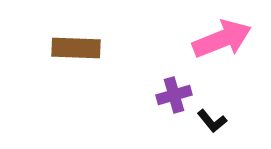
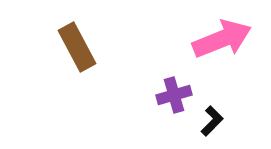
brown rectangle: moved 1 px right, 1 px up; rotated 60 degrees clockwise
black L-shape: rotated 96 degrees counterclockwise
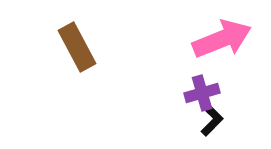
purple cross: moved 28 px right, 2 px up
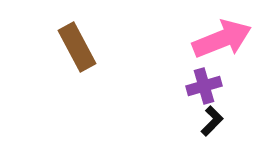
purple cross: moved 2 px right, 7 px up
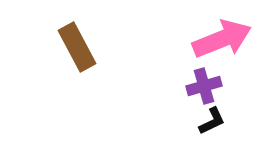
black L-shape: rotated 20 degrees clockwise
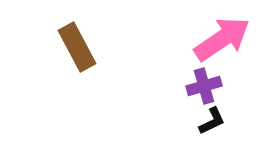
pink arrow: rotated 12 degrees counterclockwise
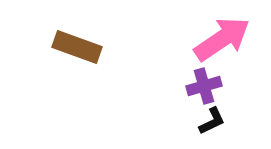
brown rectangle: rotated 42 degrees counterclockwise
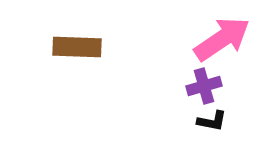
brown rectangle: rotated 18 degrees counterclockwise
black L-shape: rotated 36 degrees clockwise
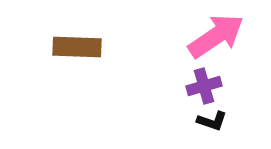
pink arrow: moved 6 px left, 3 px up
black L-shape: rotated 8 degrees clockwise
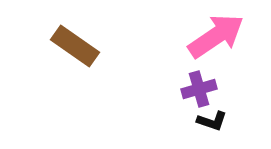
brown rectangle: moved 2 px left, 1 px up; rotated 33 degrees clockwise
purple cross: moved 5 px left, 3 px down
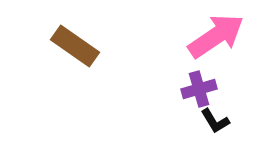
black L-shape: moved 3 px right; rotated 40 degrees clockwise
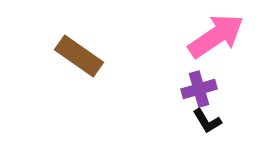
brown rectangle: moved 4 px right, 10 px down
black L-shape: moved 8 px left
